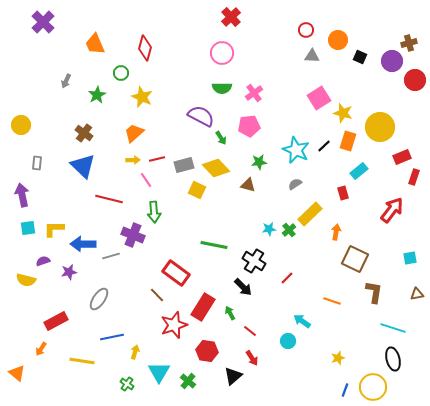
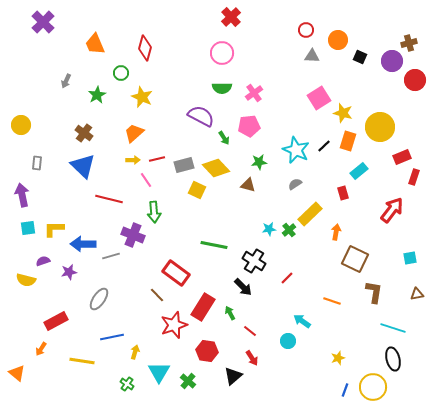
green arrow at (221, 138): moved 3 px right
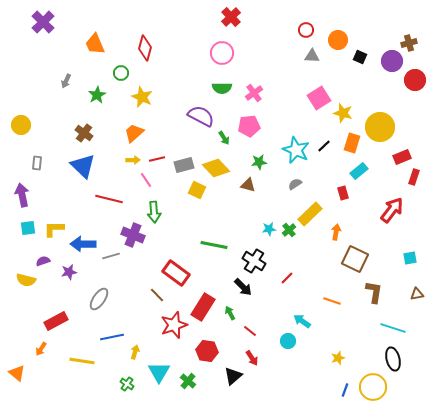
orange rectangle at (348, 141): moved 4 px right, 2 px down
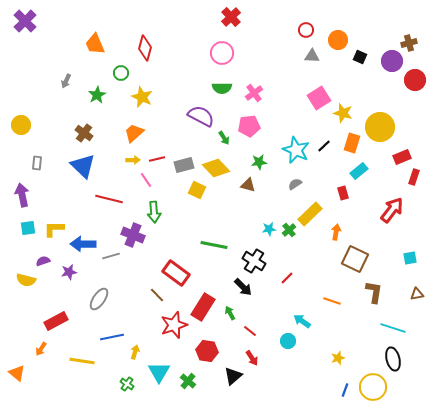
purple cross at (43, 22): moved 18 px left, 1 px up
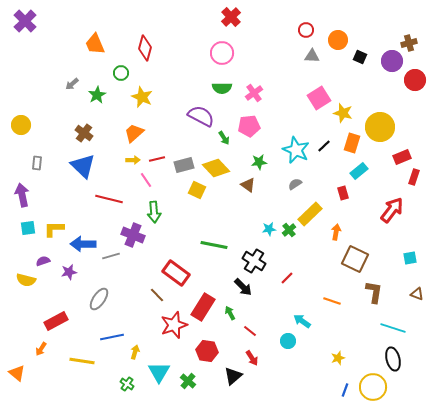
gray arrow at (66, 81): moved 6 px right, 3 px down; rotated 24 degrees clockwise
brown triangle at (248, 185): rotated 21 degrees clockwise
brown triangle at (417, 294): rotated 32 degrees clockwise
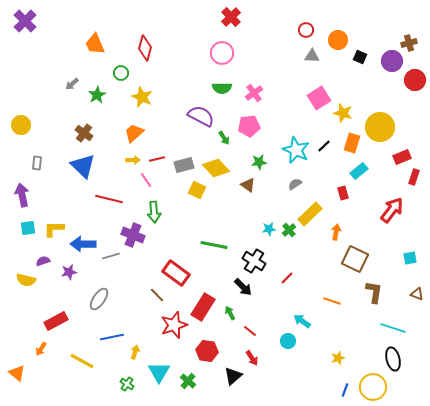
yellow line at (82, 361): rotated 20 degrees clockwise
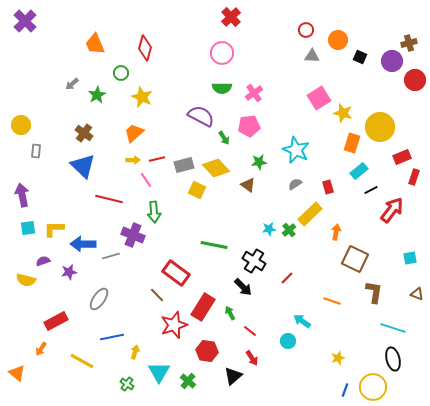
black line at (324, 146): moved 47 px right, 44 px down; rotated 16 degrees clockwise
gray rectangle at (37, 163): moved 1 px left, 12 px up
red rectangle at (343, 193): moved 15 px left, 6 px up
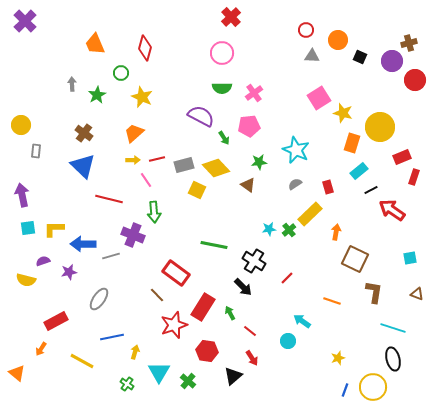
gray arrow at (72, 84): rotated 128 degrees clockwise
red arrow at (392, 210): rotated 92 degrees counterclockwise
